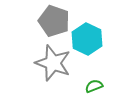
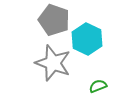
gray pentagon: moved 1 px up
green semicircle: moved 4 px right
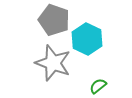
green semicircle: rotated 18 degrees counterclockwise
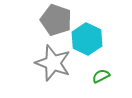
gray pentagon: moved 2 px right
green semicircle: moved 3 px right, 10 px up; rotated 12 degrees clockwise
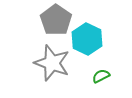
gray pentagon: rotated 16 degrees clockwise
gray star: moved 1 px left
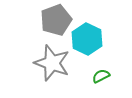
gray pentagon: rotated 16 degrees clockwise
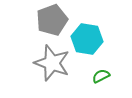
gray pentagon: moved 4 px left
cyan hexagon: rotated 16 degrees counterclockwise
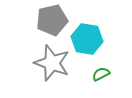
gray pentagon: rotated 8 degrees clockwise
green semicircle: moved 2 px up
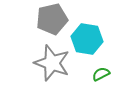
gray pentagon: moved 1 px up
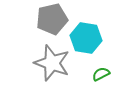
cyan hexagon: moved 1 px left, 1 px up
